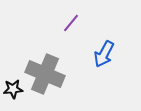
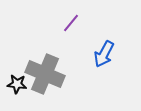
black star: moved 4 px right, 5 px up; rotated 12 degrees clockwise
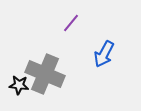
black star: moved 2 px right, 1 px down
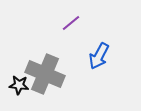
purple line: rotated 12 degrees clockwise
blue arrow: moved 5 px left, 2 px down
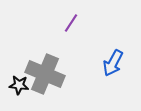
purple line: rotated 18 degrees counterclockwise
blue arrow: moved 14 px right, 7 px down
